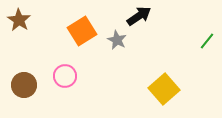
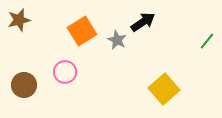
black arrow: moved 4 px right, 6 px down
brown star: rotated 25 degrees clockwise
pink circle: moved 4 px up
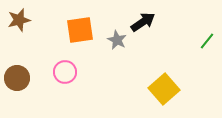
orange square: moved 2 px left, 1 px up; rotated 24 degrees clockwise
brown circle: moved 7 px left, 7 px up
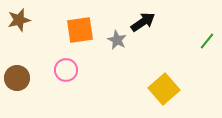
pink circle: moved 1 px right, 2 px up
